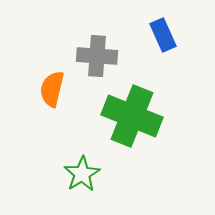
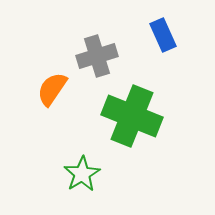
gray cross: rotated 21 degrees counterclockwise
orange semicircle: rotated 21 degrees clockwise
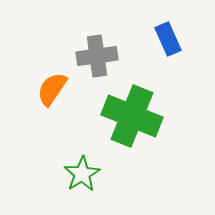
blue rectangle: moved 5 px right, 4 px down
gray cross: rotated 9 degrees clockwise
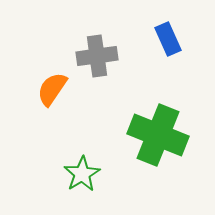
green cross: moved 26 px right, 19 px down
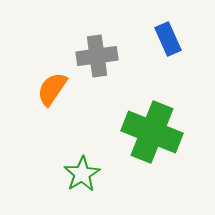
green cross: moved 6 px left, 3 px up
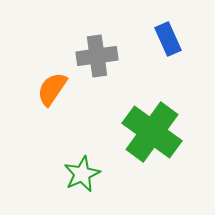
green cross: rotated 14 degrees clockwise
green star: rotated 6 degrees clockwise
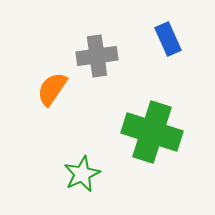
green cross: rotated 18 degrees counterclockwise
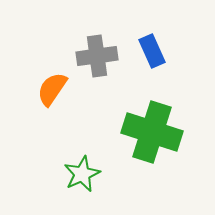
blue rectangle: moved 16 px left, 12 px down
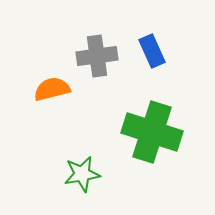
orange semicircle: rotated 42 degrees clockwise
green star: rotated 15 degrees clockwise
